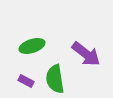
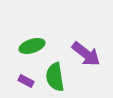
green semicircle: moved 2 px up
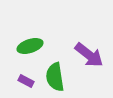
green ellipse: moved 2 px left
purple arrow: moved 3 px right, 1 px down
